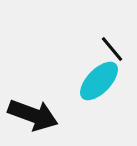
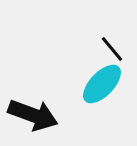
cyan ellipse: moved 3 px right, 3 px down
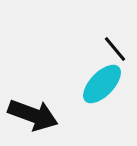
black line: moved 3 px right
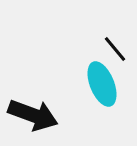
cyan ellipse: rotated 66 degrees counterclockwise
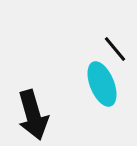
black arrow: rotated 54 degrees clockwise
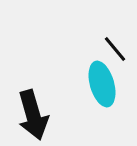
cyan ellipse: rotated 6 degrees clockwise
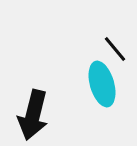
black arrow: rotated 30 degrees clockwise
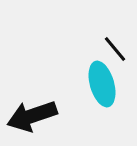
black arrow: moved 1 px left, 1 px down; rotated 57 degrees clockwise
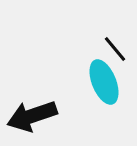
cyan ellipse: moved 2 px right, 2 px up; rotated 6 degrees counterclockwise
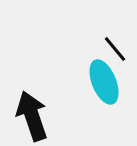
black arrow: rotated 90 degrees clockwise
